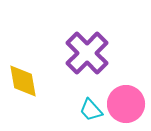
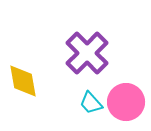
pink circle: moved 2 px up
cyan trapezoid: moved 7 px up
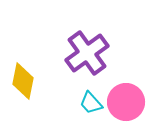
purple cross: rotated 9 degrees clockwise
yellow diamond: rotated 21 degrees clockwise
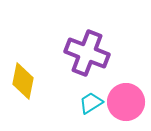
purple cross: rotated 33 degrees counterclockwise
cyan trapezoid: rotated 100 degrees clockwise
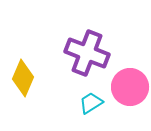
yellow diamond: moved 3 px up; rotated 12 degrees clockwise
pink circle: moved 4 px right, 15 px up
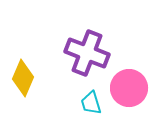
pink circle: moved 1 px left, 1 px down
cyan trapezoid: rotated 75 degrees counterclockwise
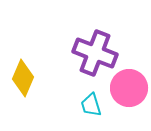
purple cross: moved 8 px right
cyan trapezoid: moved 2 px down
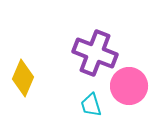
pink circle: moved 2 px up
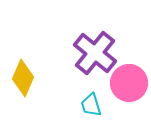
purple cross: rotated 18 degrees clockwise
pink circle: moved 3 px up
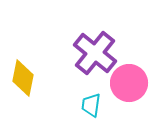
yellow diamond: rotated 12 degrees counterclockwise
cyan trapezoid: rotated 25 degrees clockwise
